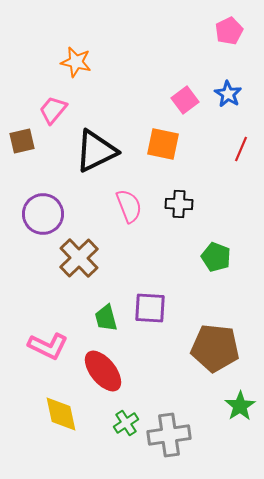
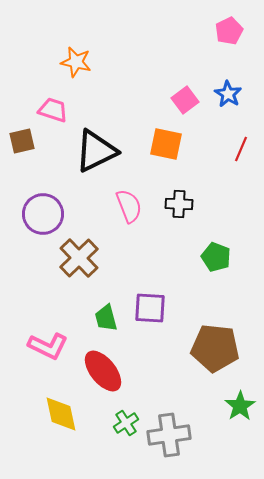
pink trapezoid: rotated 68 degrees clockwise
orange square: moved 3 px right
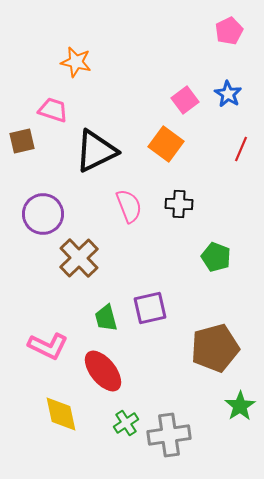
orange square: rotated 24 degrees clockwise
purple square: rotated 16 degrees counterclockwise
brown pentagon: rotated 21 degrees counterclockwise
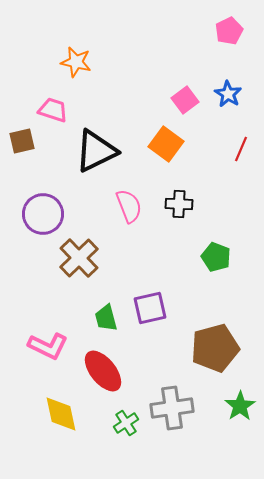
gray cross: moved 3 px right, 27 px up
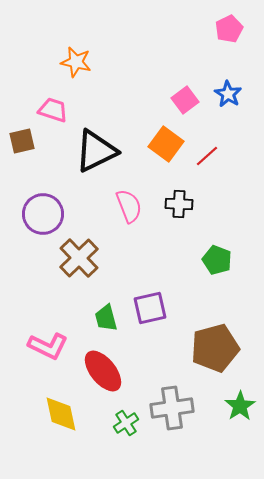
pink pentagon: moved 2 px up
red line: moved 34 px left, 7 px down; rotated 25 degrees clockwise
green pentagon: moved 1 px right, 3 px down
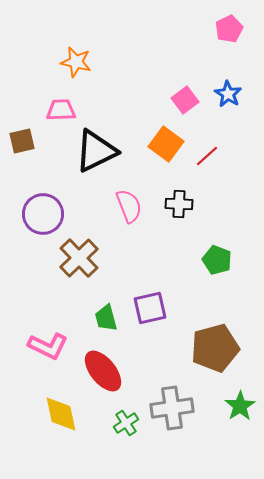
pink trapezoid: moved 8 px right; rotated 20 degrees counterclockwise
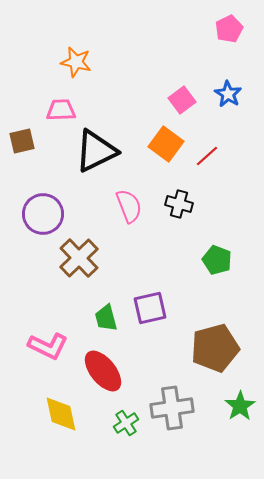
pink square: moved 3 px left
black cross: rotated 12 degrees clockwise
